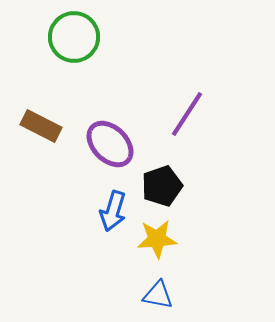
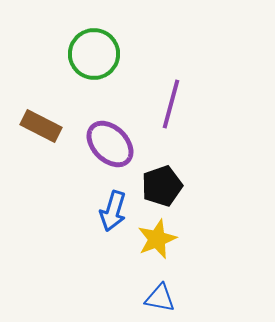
green circle: moved 20 px right, 17 px down
purple line: moved 16 px left, 10 px up; rotated 18 degrees counterclockwise
yellow star: rotated 18 degrees counterclockwise
blue triangle: moved 2 px right, 3 px down
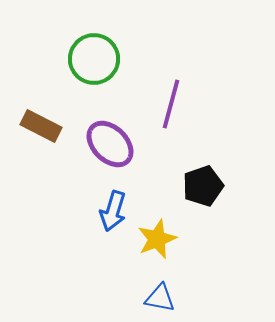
green circle: moved 5 px down
black pentagon: moved 41 px right
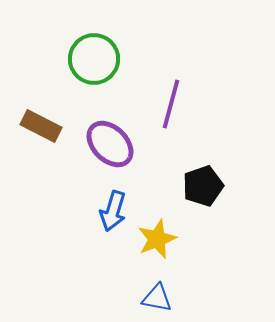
blue triangle: moved 3 px left
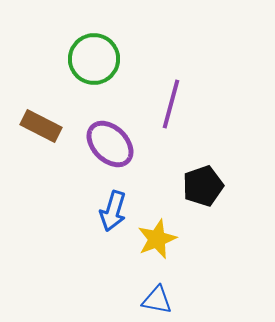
blue triangle: moved 2 px down
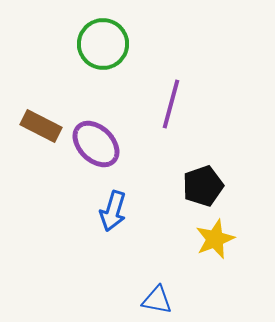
green circle: moved 9 px right, 15 px up
purple ellipse: moved 14 px left
yellow star: moved 58 px right
